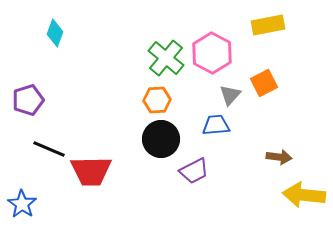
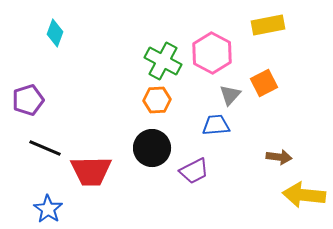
green cross: moved 3 px left, 3 px down; rotated 12 degrees counterclockwise
black circle: moved 9 px left, 9 px down
black line: moved 4 px left, 1 px up
blue star: moved 26 px right, 5 px down
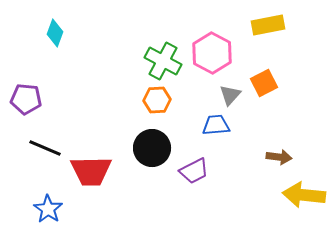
purple pentagon: moved 2 px left, 1 px up; rotated 24 degrees clockwise
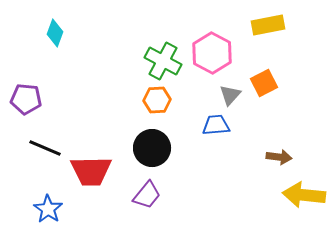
purple trapezoid: moved 47 px left, 24 px down; rotated 24 degrees counterclockwise
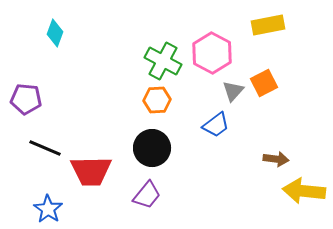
gray triangle: moved 3 px right, 4 px up
blue trapezoid: rotated 148 degrees clockwise
brown arrow: moved 3 px left, 2 px down
yellow arrow: moved 4 px up
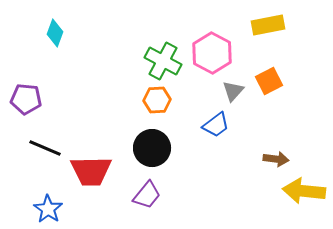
orange square: moved 5 px right, 2 px up
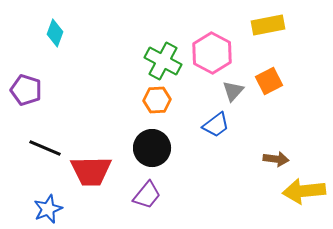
purple pentagon: moved 9 px up; rotated 12 degrees clockwise
yellow arrow: rotated 12 degrees counterclockwise
blue star: rotated 16 degrees clockwise
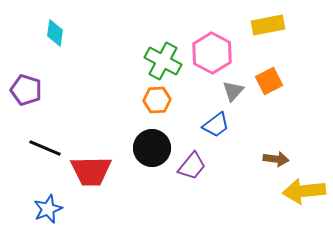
cyan diamond: rotated 12 degrees counterclockwise
purple trapezoid: moved 45 px right, 29 px up
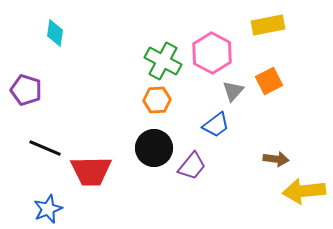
black circle: moved 2 px right
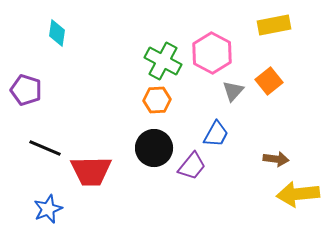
yellow rectangle: moved 6 px right
cyan diamond: moved 2 px right
orange square: rotated 12 degrees counterclockwise
blue trapezoid: moved 9 px down; rotated 24 degrees counterclockwise
yellow arrow: moved 6 px left, 3 px down
